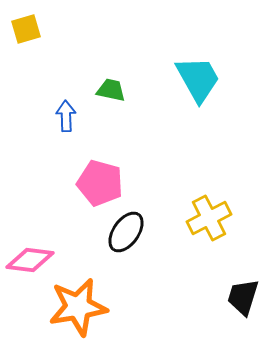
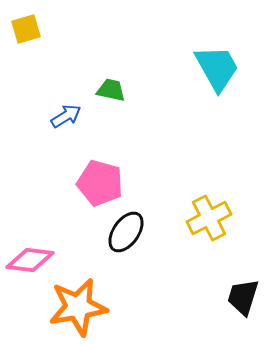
cyan trapezoid: moved 19 px right, 11 px up
blue arrow: rotated 60 degrees clockwise
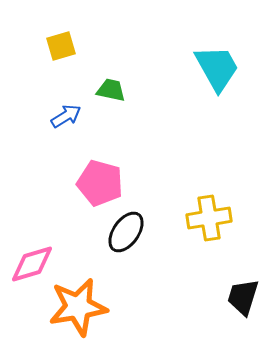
yellow square: moved 35 px right, 17 px down
yellow cross: rotated 18 degrees clockwise
pink diamond: moved 2 px right, 4 px down; rotated 24 degrees counterclockwise
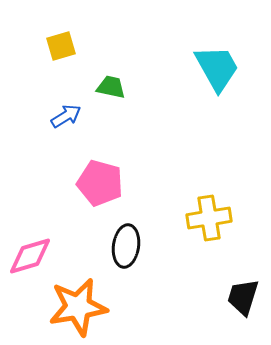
green trapezoid: moved 3 px up
black ellipse: moved 14 px down; rotated 27 degrees counterclockwise
pink diamond: moved 2 px left, 8 px up
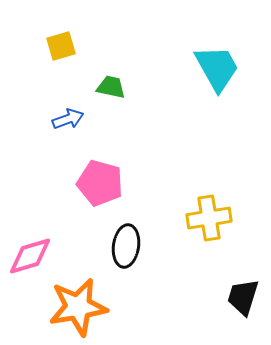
blue arrow: moved 2 px right, 3 px down; rotated 12 degrees clockwise
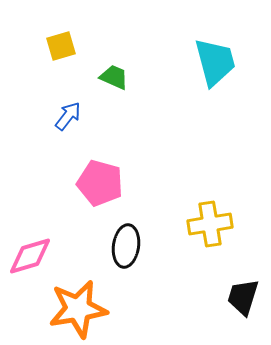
cyan trapezoid: moved 2 px left, 6 px up; rotated 14 degrees clockwise
green trapezoid: moved 3 px right, 10 px up; rotated 12 degrees clockwise
blue arrow: moved 3 px up; rotated 32 degrees counterclockwise
yellow cross: moved 1 px right, 6 px down
orange star: moved 2 px down
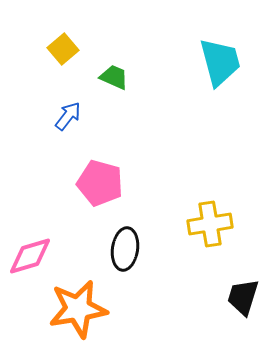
yellow square: moved 2 px right, 3 px down; rotated 24 degrees counterclockwise
cyan trapezoid: moved 5 px right
black ellipse: moved 1 px left, 3 px down
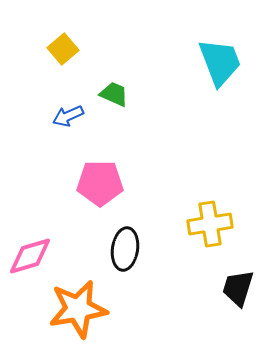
cyan trapezoid: rotated 6 degrees counterclockwise
green trapezoid: moved 17 px down
blue arrow: rotated 152 degrees counterclockwise
pink pentagon: rotated 15 degrees counterclockwise
black trapezoid: moved 5 px left, 9 px up
